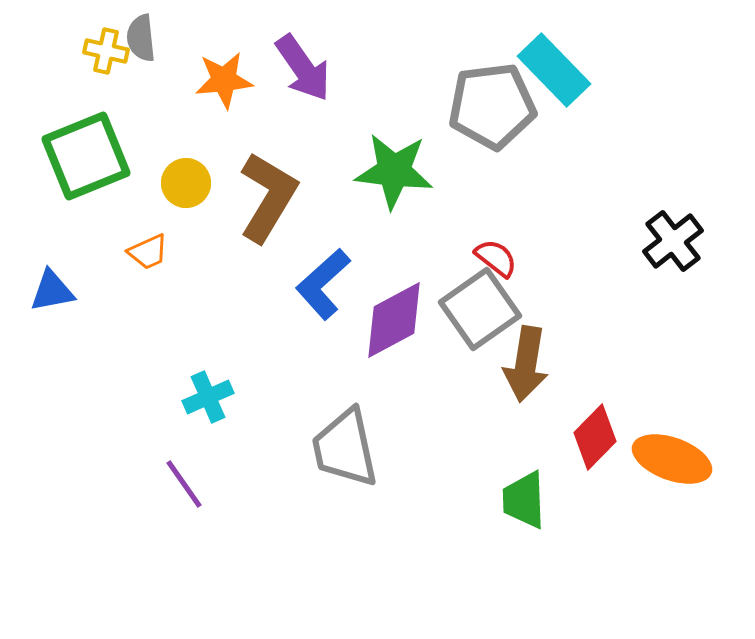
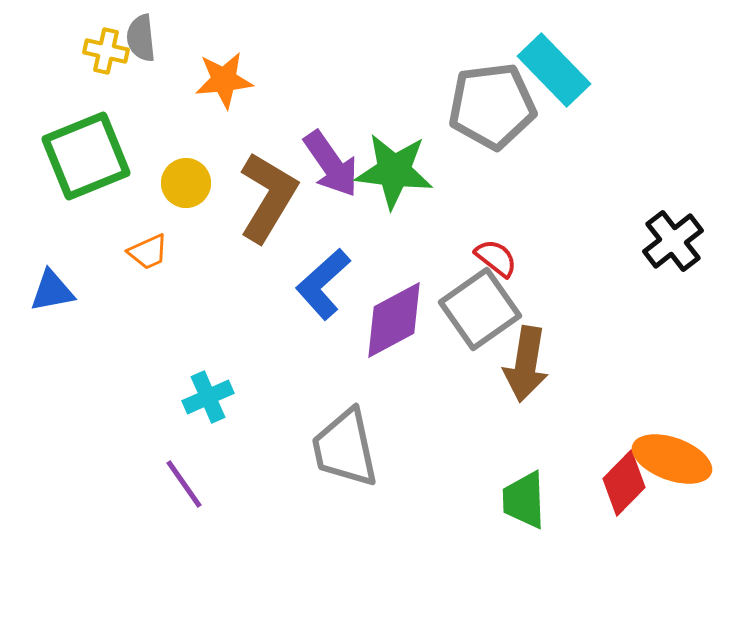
purple arrow: moved 28 px right, 96 px down
red diamond: moved 29 px right, 46 px down
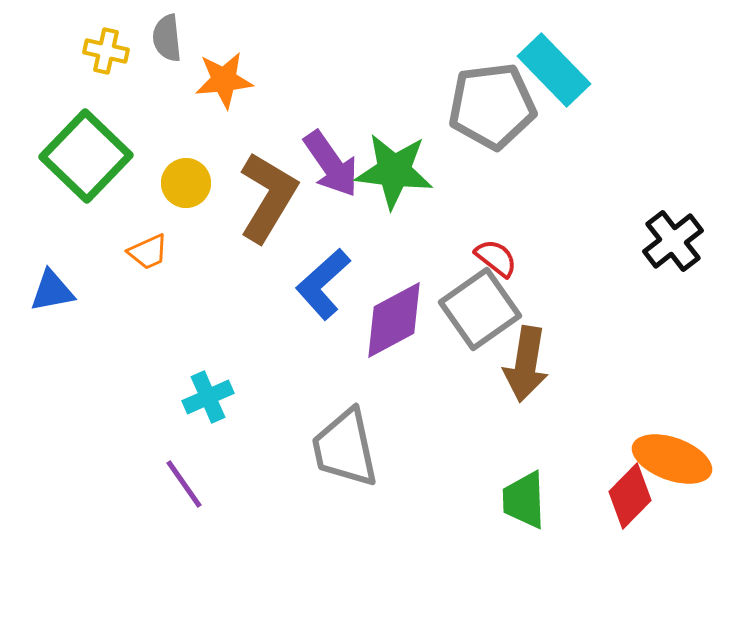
gray semicircle: moved 26 px right
green square: rotated 24 degrees counterclockwise
red diamond: moved 6 px right, 13 px down
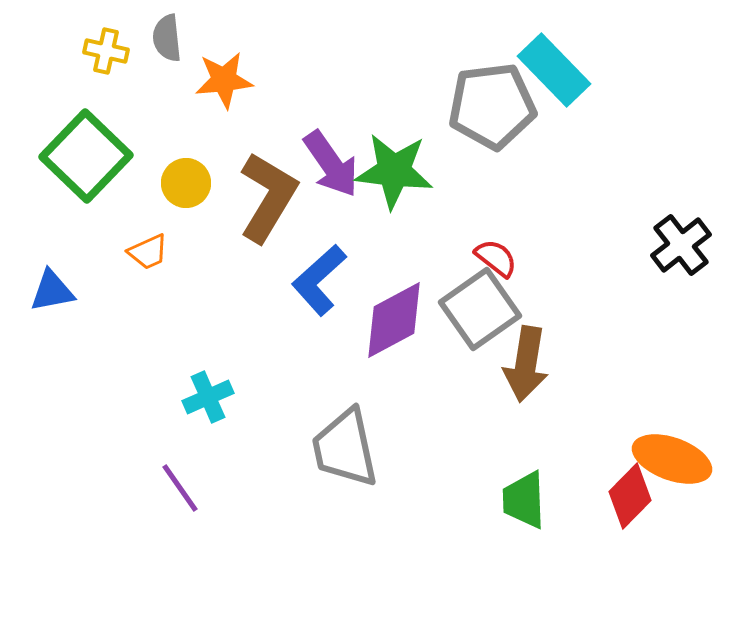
black cross: moved 8 px right, 4 px down
blue L-shape: moved 4 px left, 4 px up
purple line: moved 4 px left, 4 px down
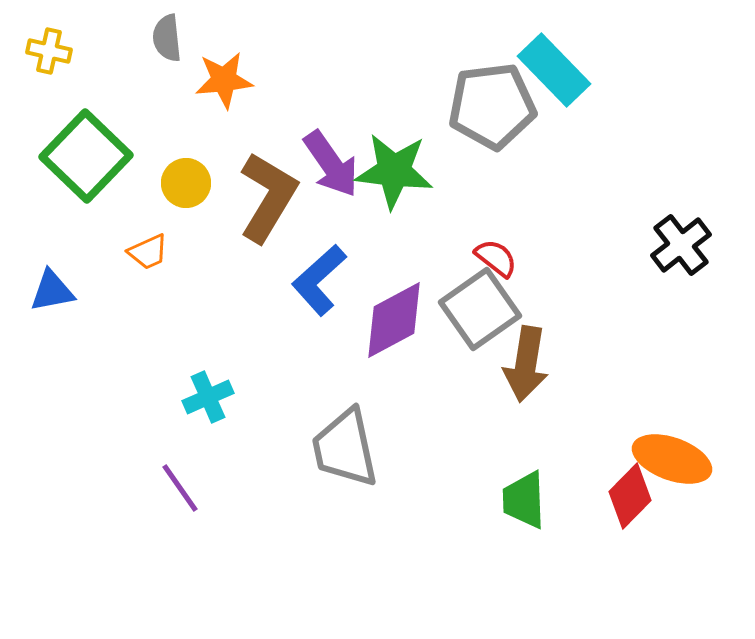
yellow cross: moved 57 px left
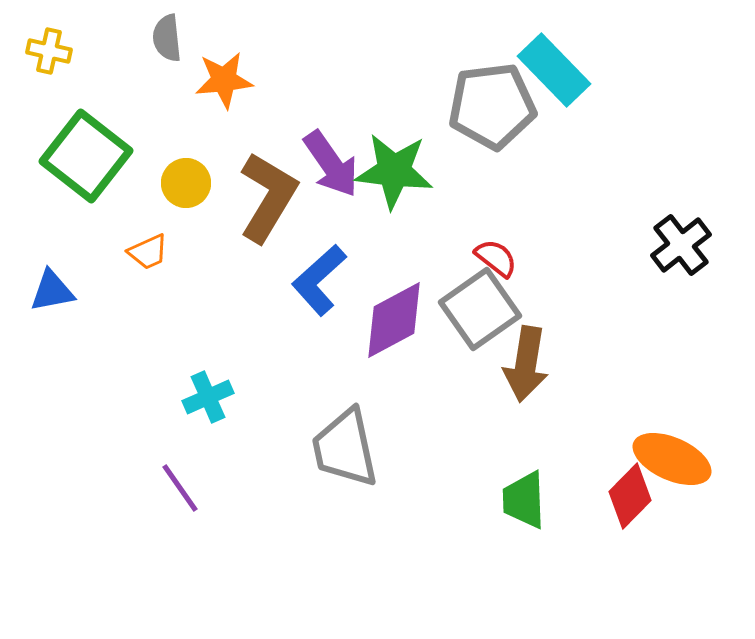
green square: rotated 6 degrees counterclockwise
orange ellipse: rotated 4 degrees clockwise
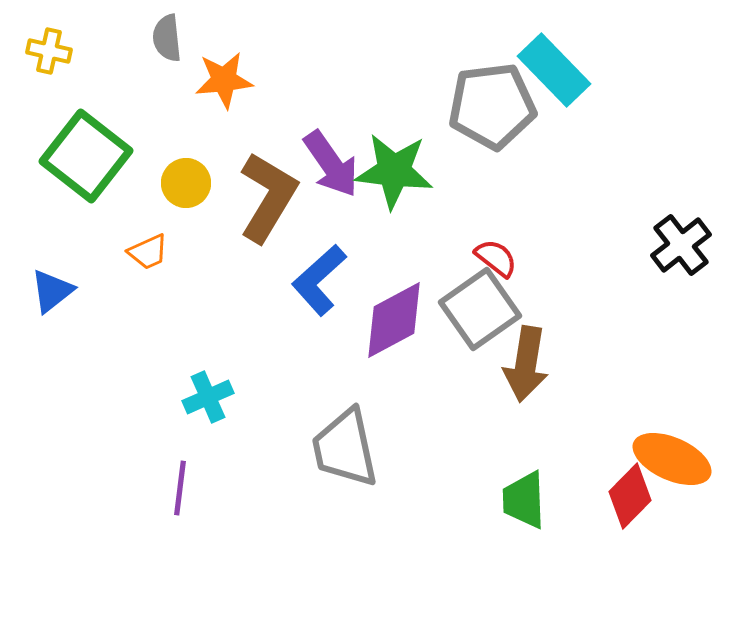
blue triangle: rotated 27 degrees counterclockwise
purple line: rotated 42 degrees clockwise
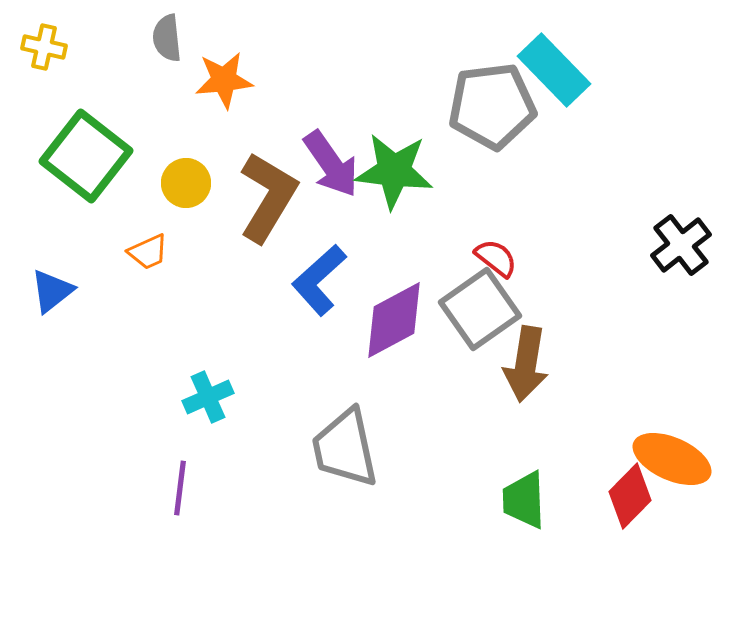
yellow cross: moved 5 px left, 4 px up
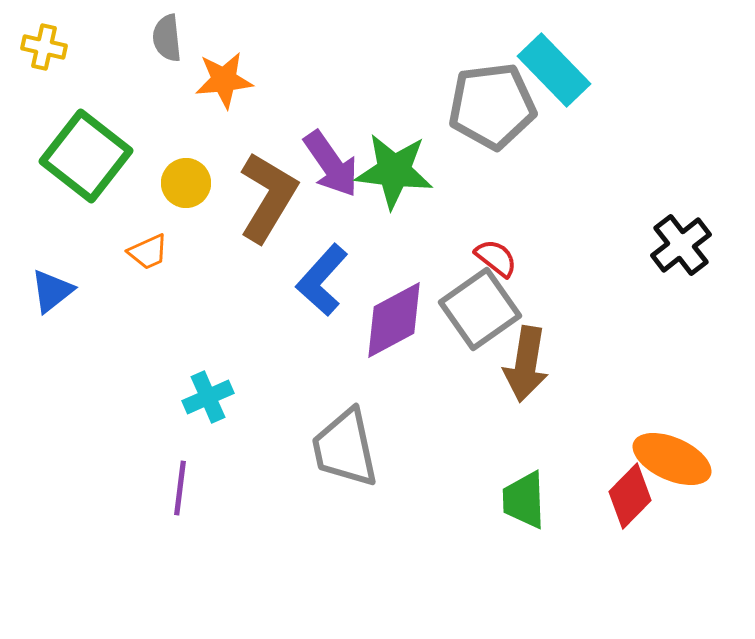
blue L-shape: moved 3 px right; rotated 6 degrees counterclockwise
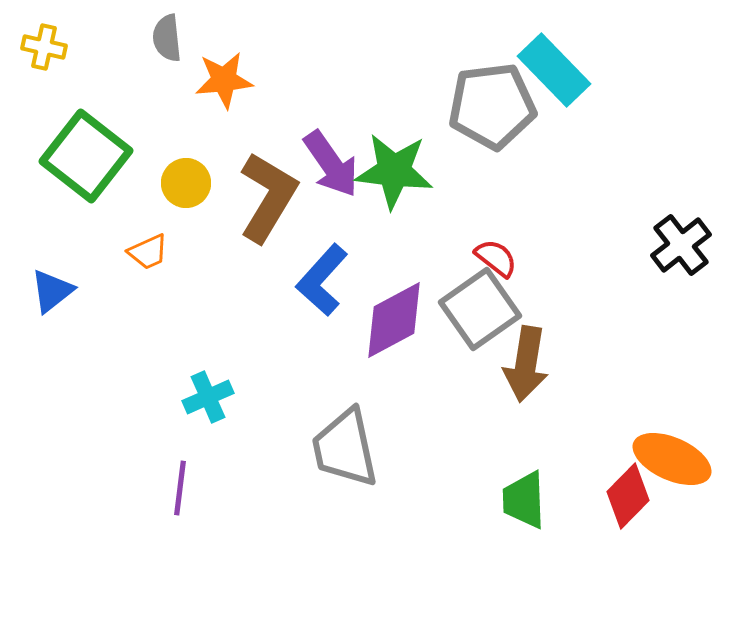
red diamond: moved 2 px left
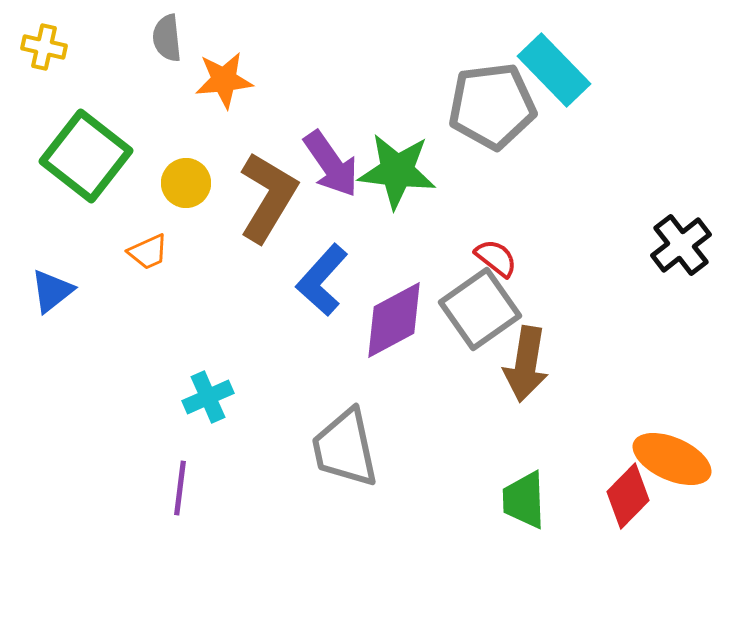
green star: moved 3 px right
